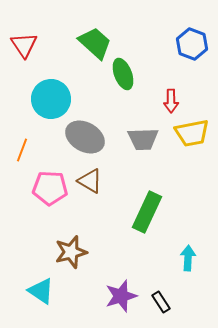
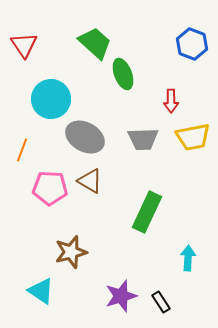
yellow trapezoid: moved 1 px right, 4 px down
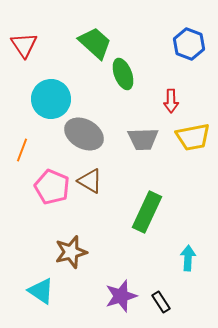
blue hexagon: moved 3 px left
gray ellipse: moved 1 px left, 3 px up
pink pentagon: moved 2 px right, 1 px up; rotated 20 degrees clockwise
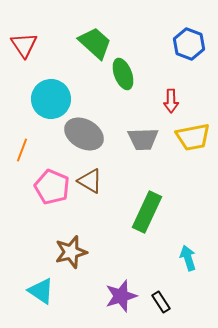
cyan arrow: rotated 20 degrees counterclockwise
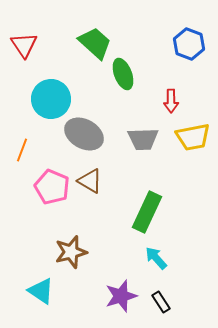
cyan arrow: moved 32 px left; rotated 25 degrees counterclockwise
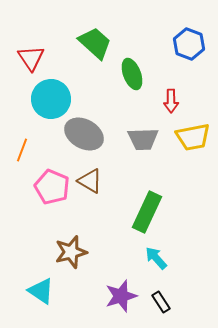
red triangle: moved 7 px right, 13 px down
green ellipse: moved 9 px right
